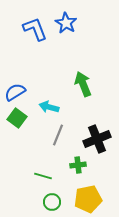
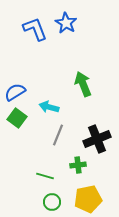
green line: moved 2 px right
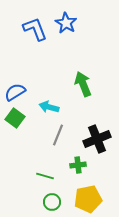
green square: moved 2 px left
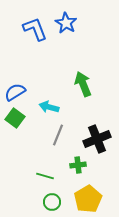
yellow pentagon: rotated 20 degrees counterclockwise
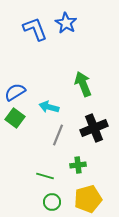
black cross: moved 3 px left, 11 px up
yellow pentagon: rotated 16 degrees clockwise
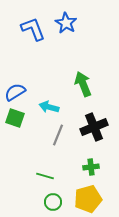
blue L-shape: moved 2 px left
green square: rotated 18 degrees counterclockwise
black cross: moved 1 px up
green cross: moved 13 px right, 2 px down
green circle: moved 1 px right
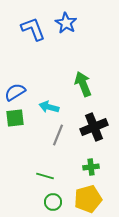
green square: rotated 24 degrees counterclockwise
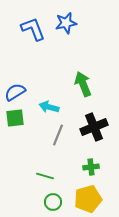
blue star: rotated 30 degrees clockwise
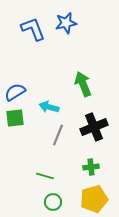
yellow pentagon: moved 6 px right
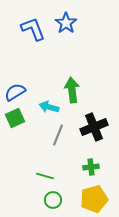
blue star: rotated 25 degrees counterclockwise
green arrow: moved 11 px left, 6 px down; rotated 15 degrees clockwise
green square: rotated 18 degrees counterclockwise
green circle: moved 2 px up
